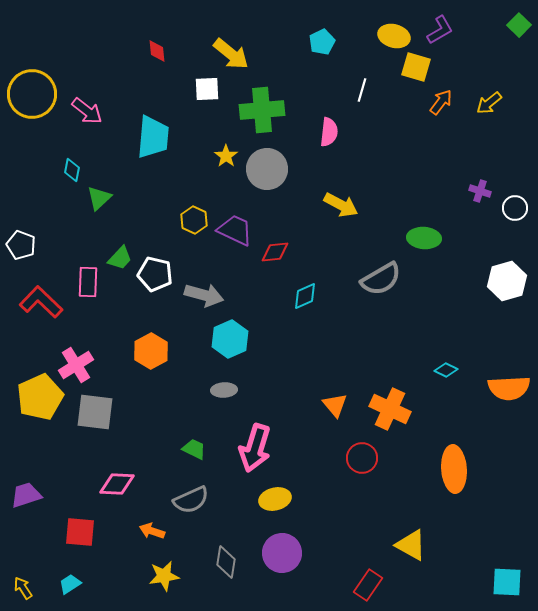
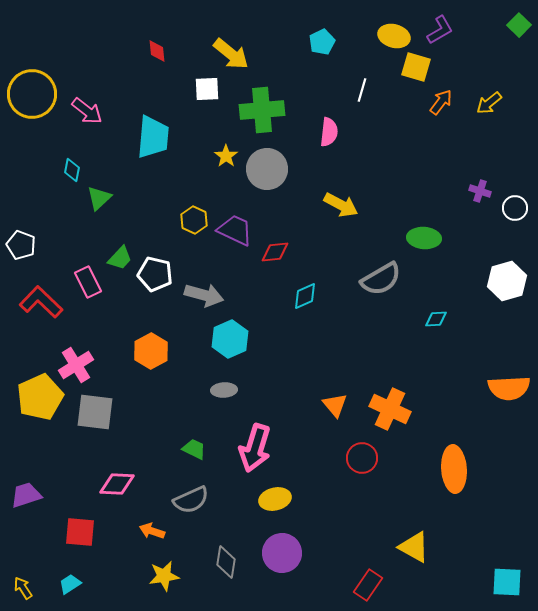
pink rectangle at (88, 282): rotated 28 degrees counterclockwise
cyan diamond at (446, 370): moved 10 px left, 51 px up; rotated 30 degrees counterclockwise
yellow triangle at (411, 545): moved 3 px right, 2 px down
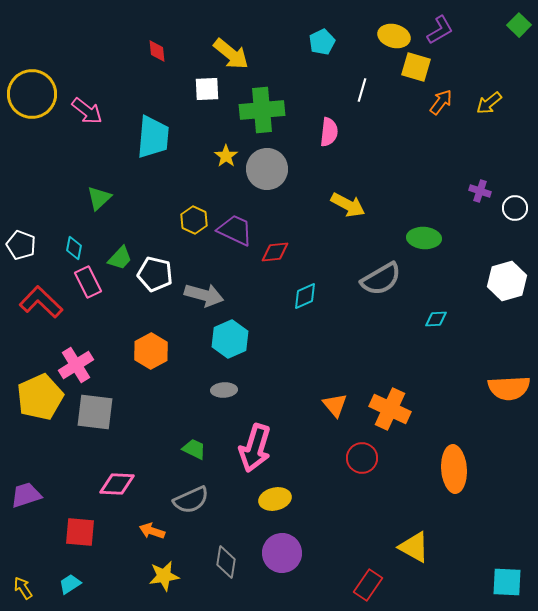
cyan diamond at (72, 170): moved 2 px right, 78 px down
yellow arrow at (341, 205): moved 7 px right
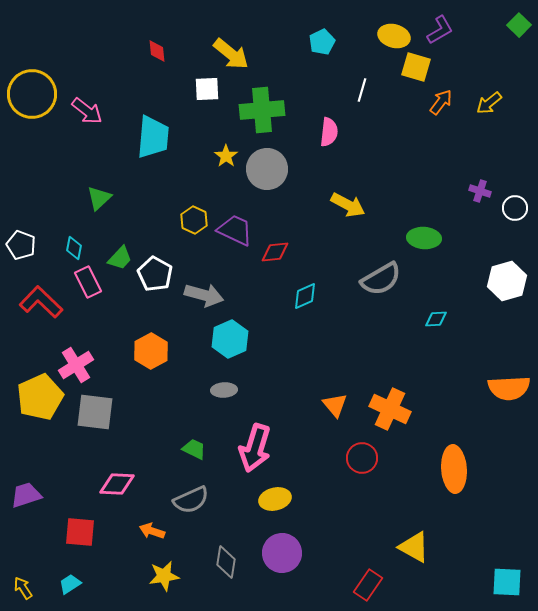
white pentagon at (155, 274): rotated 16 degrees clockwise
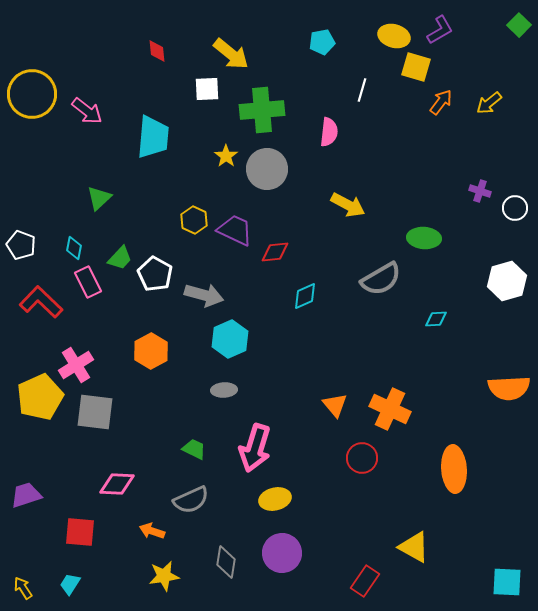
cyan pentagon at (322, 42): rotated 15 degrees clockwise
cyan trapezoid at (70, 584): rotated 25 degrees counterclockwise
red rectangle at (368, 585): moved 3 px left, 4 px up
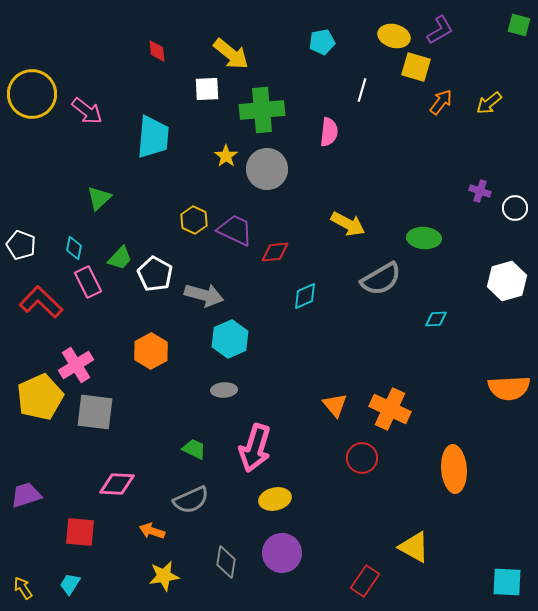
green square at (519, 25): rotated 30 degrees counterclockwise
yellow arrow at (348, 205): moved 19 px down
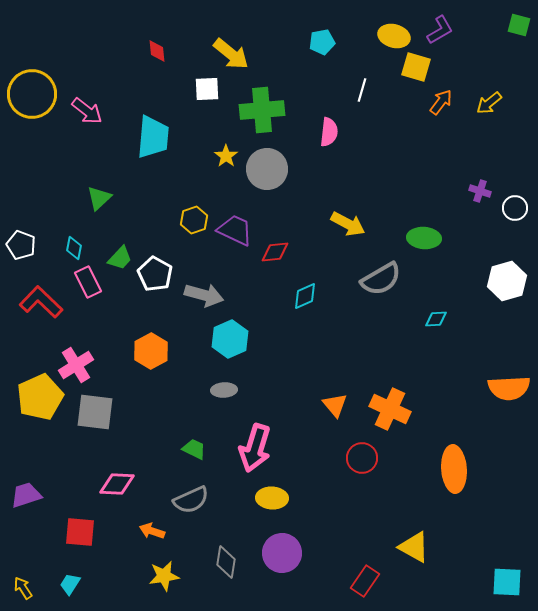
yellow hexagon at (194, 220): rotated 16 degrees clockwise
yellow ellipse at (275, 499): moved 3 px left, 1 px up; rotated 16 degrees clockwise
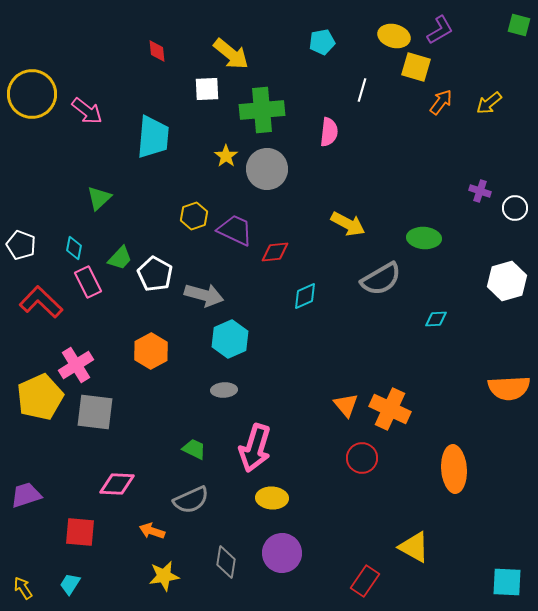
yellow hexagon at (194, 220): moved 4 px up
orange triangle at (335, 405): moved 11 px right
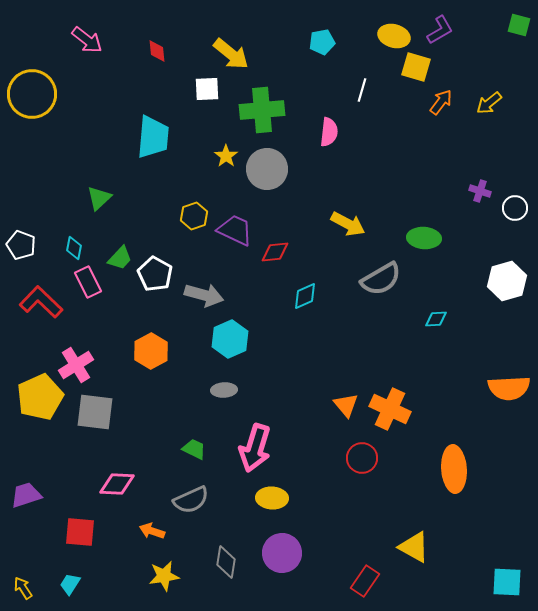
pink arrow at (87, 111): moved 71 px up
